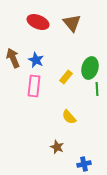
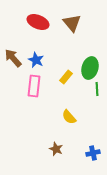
brown arrow: rotated 18 degrees counterclockwise
brown star: moved 1 px left, 2 px down
blue cross: moved 9 px right, 11 px up
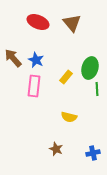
yellow semicircle: rotated 35 degrees counterclockwise
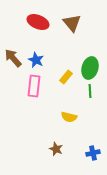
green line: moved 7 px left, 2 px down
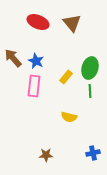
blue star: moved 1 px down
brown star: moved 10 px left, 6 px down; rotated 24 degrees counterclockwise
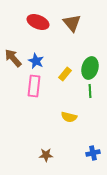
yellow rectangle: moved 1 px left, 3 px up
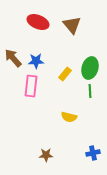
brown triangle: moved 2 px down
blue star: rotated 28 degrees counterclockwise
pink rectangle: moved 3 px left
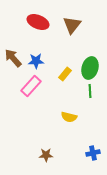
brown triangle: rotated 18 degrees clockwise
pink rectangle: rotated 35 degrees clockwise
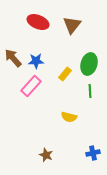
green ellipse: moved 1 px left, 4 px up
brown star: rotated 24 degrees clockwise
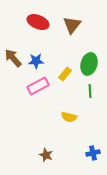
pink rectangle: moved 7 px right; rotated 20 degrees clockwise
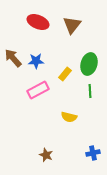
pink rectangle: moved 4 px down
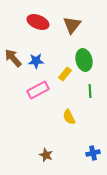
green ellipse: moved 5 px left, 4 px up; rotated 30 degrees counterclockwise
yellow semicircle: rotated 49 degrees clockwise
